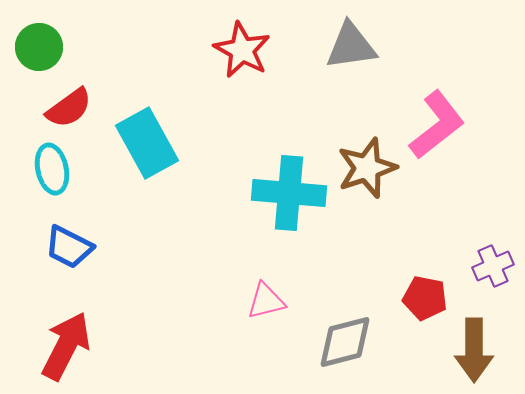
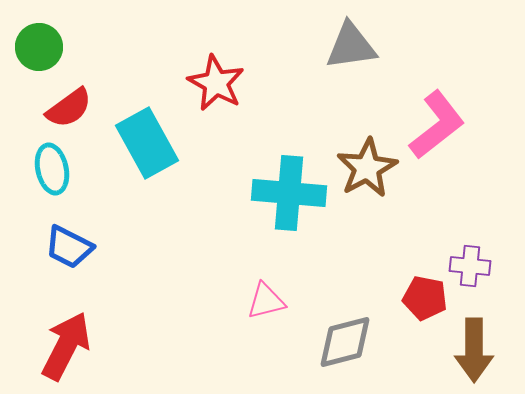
red star: moved 26 px left, 33 px down
brown star: rotated 10 degrees counterclockwise
purple cross: moved 23 px left; rotated 30 degrees clockwise
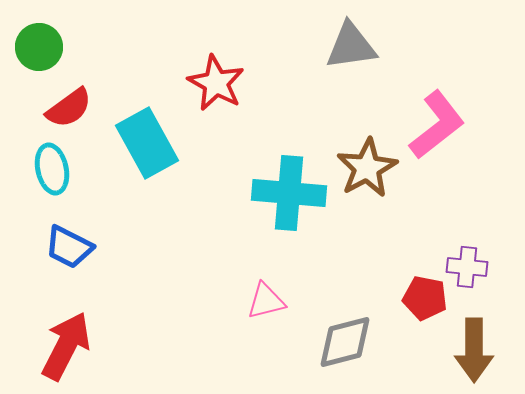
purple cross: moved 3 px left, 1 px down
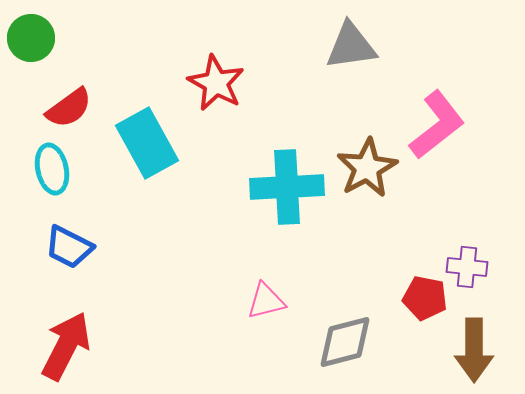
green circle: moved 8 px left, 9 px up
cyan cross: moved 2 px left, 6 px up; rotated 8 degrees counterclockwise
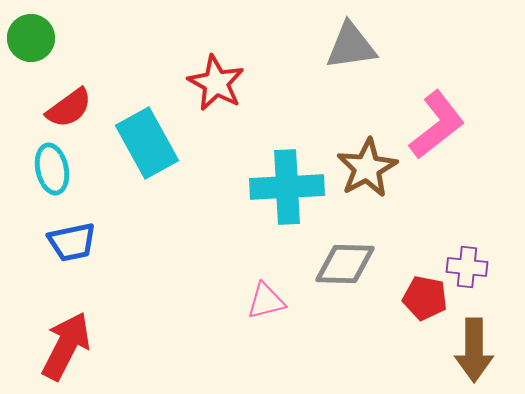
blue trapezoid: moved 3 px right, 5 px up; rotated 39 degrees counterclockwise
gray diamond: moved 78 px up; rotated 16 degrees clockwise
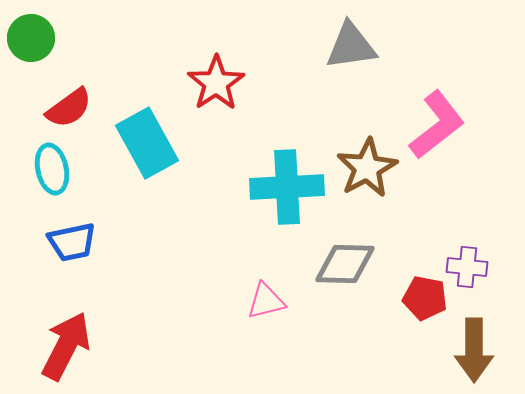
red star: rotated 10 degrees clockwise
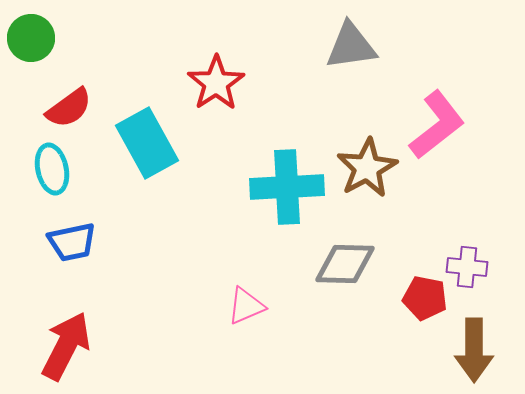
pink triangle: moved 20 px left, 5 px down; rotated 9 degrees counterclockwise
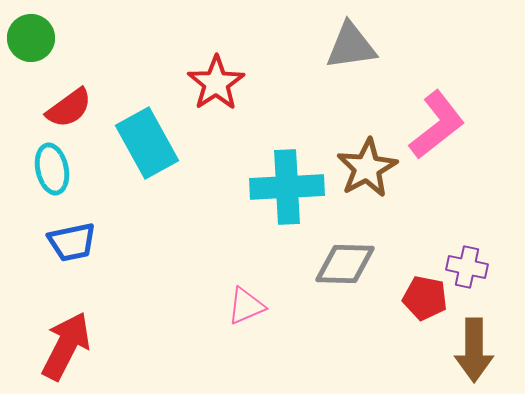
purple cross: rotated 6 degrees clockwise
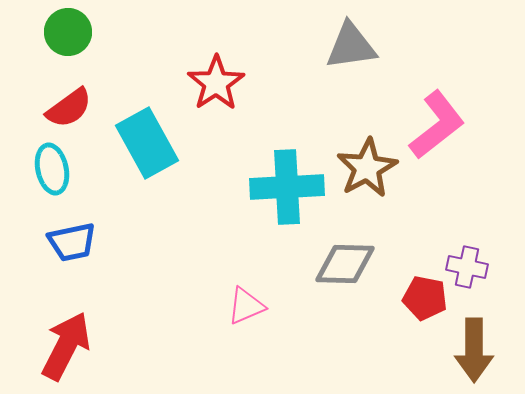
green circle: moved 37 px right, 6 px up
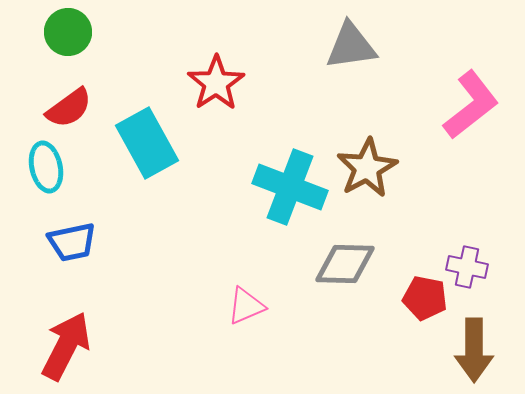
pink L-shape: moved 34 px right, 20 px up
cyan ellipse: moved 6 px left, 2 px up
cyan cross: moved 3 px right; rotated 24 degrees clockwise
